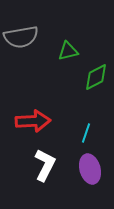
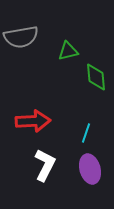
green diamond: rotated 68 degrees counterclockwise
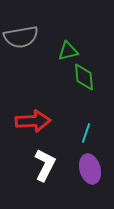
green diamond: moved 12 px left
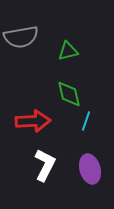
green diamond: moved 15 px left, 17 px down; rotated 8 degrees counterclockwise
cyan line: moved 12 px up
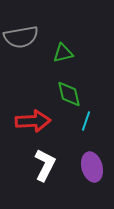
green triangle: moved 5 px left, 2 px down
purple ellipse: moved 2 px right, 2 px up
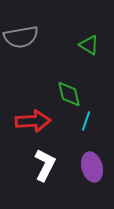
green triangle: moved 26 px right, 8 px up; rotated 45 degrees clockwise
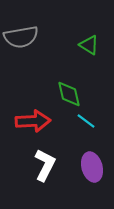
cyan line: rotated 72 degrees counterclockwise
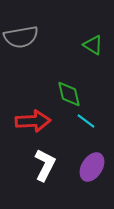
green triangle: moved 4 px right
purple ellipse: rotated 48 degrees clockwise
